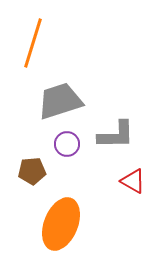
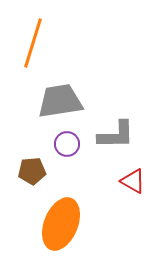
gray trapezoid: rotated 9 degrees clockwise
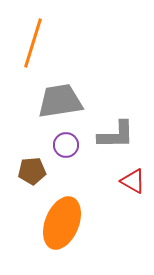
purple circle: moved 1 px left, 1 px down
orange ellipse: moved 1 px right, 1 px up
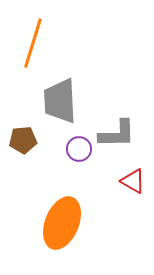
gray trapezoid: rotated 84 degrees counterclockwise
gray L-shape: moved 1 px right, 1 px up
purple circle: moved 13 px right, 4 px down
brown pentagon: moved 9 px left, 31 px up
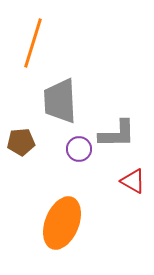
brown pentagon: moved 2 px left, 2 px down
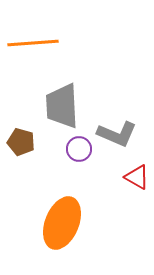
orange line: rotated 69 degrees clockwise
gray trapezoid: moved 2 px right, 5 px down
gray L-shape: rotated 24 degrees clockwise
brown pentagon: rotated 20 degrees clockwise
red triangle: moved 4 px right, 4 px up
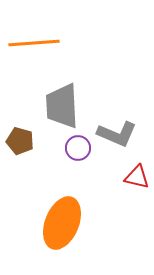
orange line: moved 1 px right
brown pentagon: moved 1 px left, 1 px up
purple circle: moved 1 px left, 1 px up
red triangle: rotated 16 degrees counterclockwise
